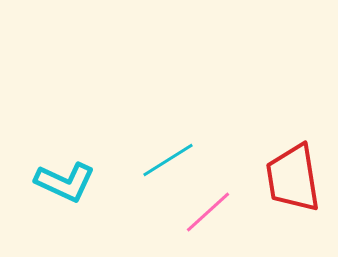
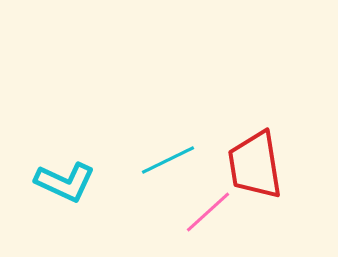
cyan line: rotated 6 degrees clockwise
red trapezoid: moved 38 px left, 13 px up
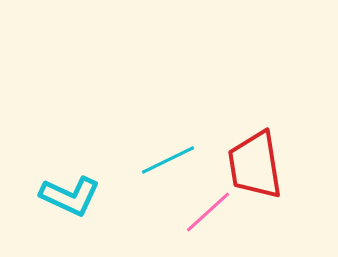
cyan L-shape: moved 5 px right, 14 px down
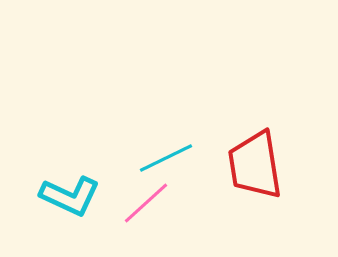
cyan line: moved 2 px left, 2 px up
pink line: moved 62 px left, 9 px up
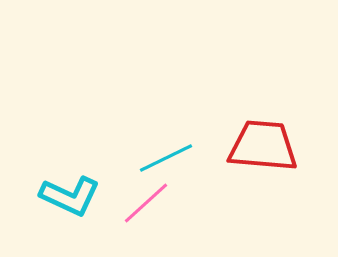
red trapezoid: moved 8 px right, 19 px up; rotated 104 degrees clockwise
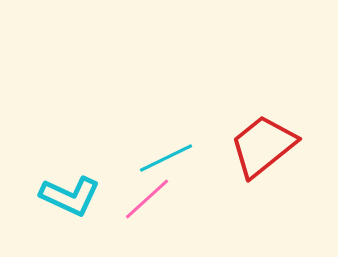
red trapezoid: rotated 44 degrees counterclockwise
pink line: moved 1 px right, 4 px up
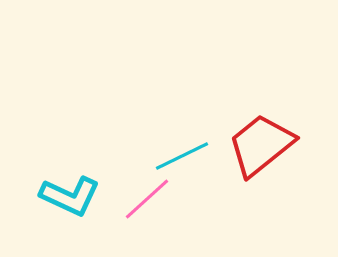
red trapezoid: moved 2 px left, 1 px up
cyan line: moved 16 px right, 2 px up
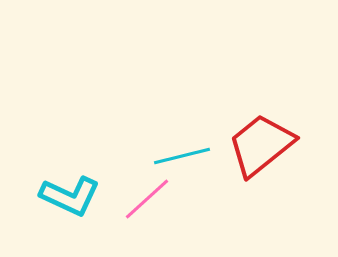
cyan line: rotated 12 degrees clockwise
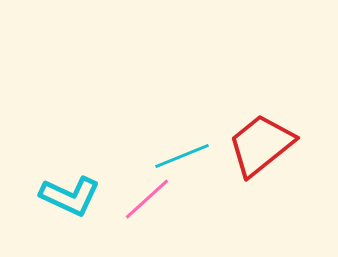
cyan line: rotated 8 degrees counterclockwise
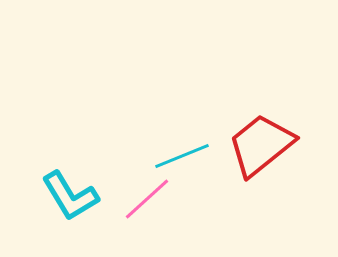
cyan L-shape: rotated 34 degrees clockwise
